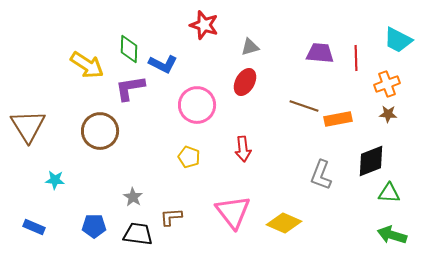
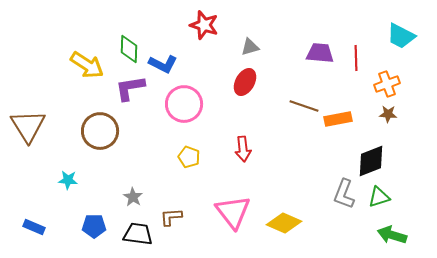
cyan trapezoid: moved 3 px right, 4 px up
pink circle: moved 13 px left, 1 px up
gray L-shape: moved 23 px right, 19 px down
cyan star: moved 13 px right
green triangle: moved 10 px left, 4 px down; rotated 20 degrees counterclockwise
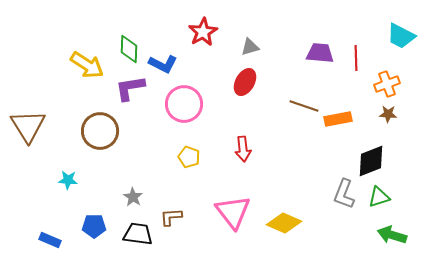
red star: moved 1 px left, 7 px down; rotated 24 degrees clockwise
blue rectangle: moved 16 px right, 13 px down
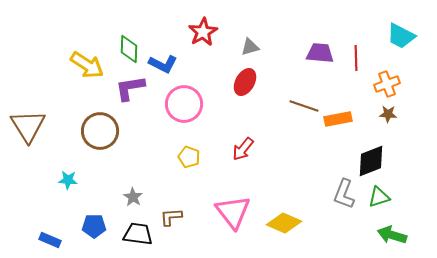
red arrow: rotated 45 degrees clockwise
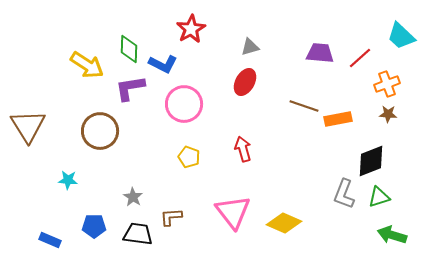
red star: moved 12 px left, 3 px up
cyan trapezoid: rotated 16 degrees clockwise
red line: moved 4 px right; rotated 50 degrees clockwise
red arrow: rotated 125 degrees clockwise
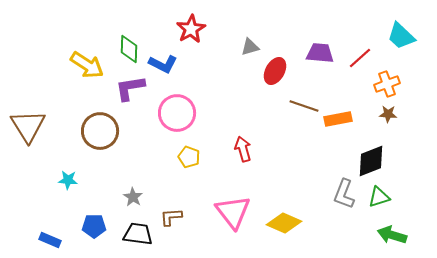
red ellipse: moved 30 px right, 11 px up
pink circle: moved 7 px left, 9 px down
